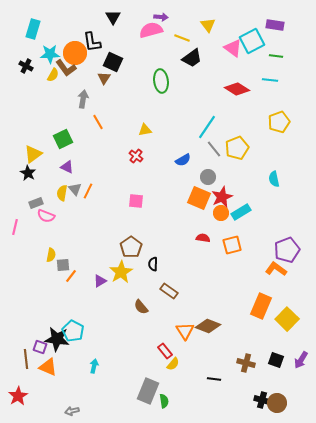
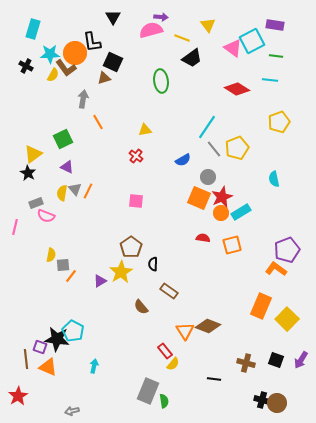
brown triangle at (104, 78): rotated 40 degrees clockwise
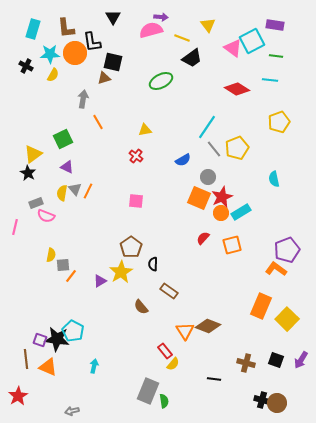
black square at (113, 62): rotated 12 degrees counterclockwise
brown L-shape at (66, 68): moved 40 px up; rotated 30 degrees clockwise
green ellipse at (161, 81): rotated 70 degrees clockwise
red semicircle at (203, 238): rotated 56 degrees counterclockwise
purple square at (40, 347): moved 7 px up
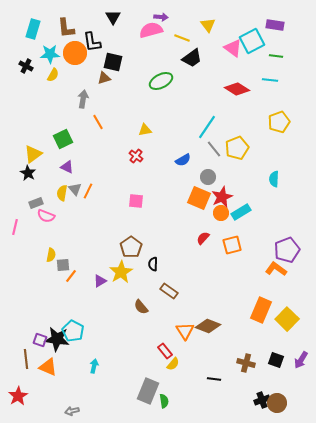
cyan semicircle at (274, 179): rotated 14 degrees clockwise
orange rectangle at (261, 306): moved 4 px down
black cross at (262, 400): rotated 35 degrees counterclockwise
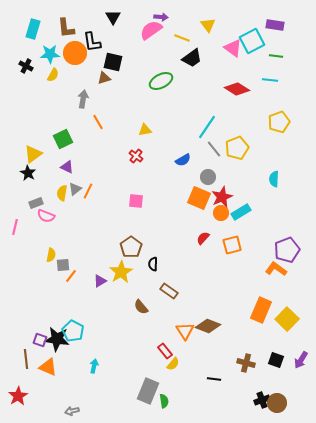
pink semicircle at (151, 30): rotated 20 degrees counterclockwise
gray triangle at (75, 189): rotated 32 degrees clockwise
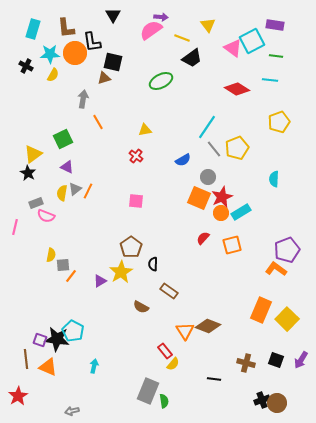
black triangle at (113, 17): moved 2 px up
brown semicircle at (141, 307): rotated 21 degrees counterclockwise
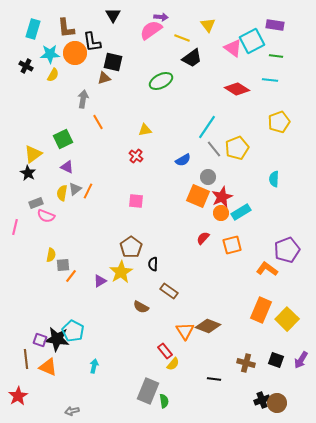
orange square at (199, 198): moved 1 px left, 2 px up
orange L-shape at (276, 269): moved 9 px left
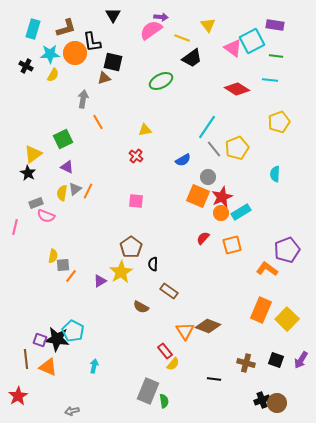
brown L-shape at (66, 28): rotated 100 degrees counterclockwise
cyan semicircle at (274, 179): moved 1 px right, 5 px up
yellow semicircle at (51, 255): moved 2 px right, 1 px down
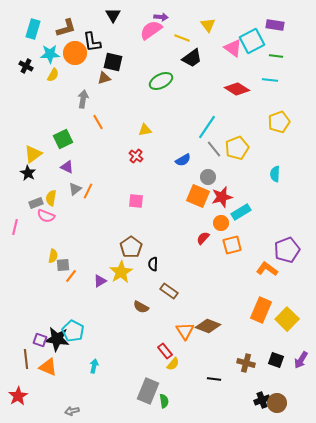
yellow semicircle at (62, 193): moved 11 px left, 5 px down
red star at (222, 197): rotated 10 degrees clockwise
orange circle at (221, 213): moved 10 px down
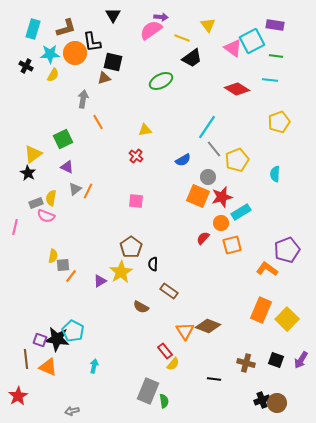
yellow pentagon at (237, 148): moved 12 px down
